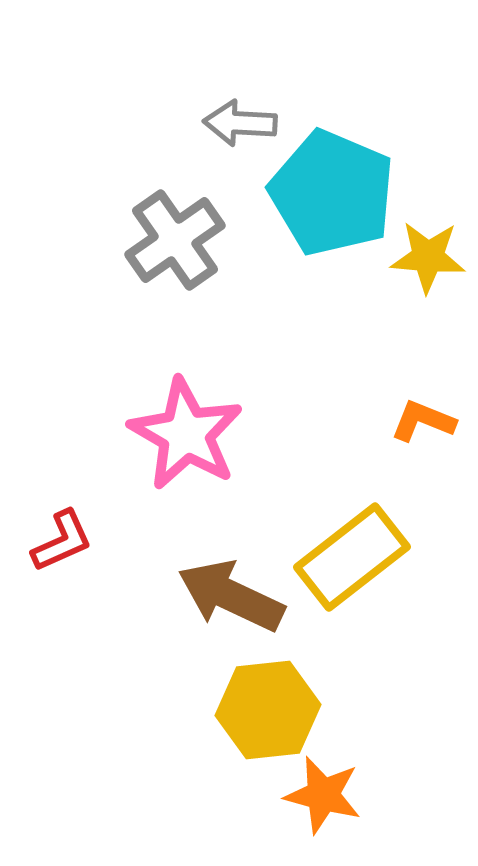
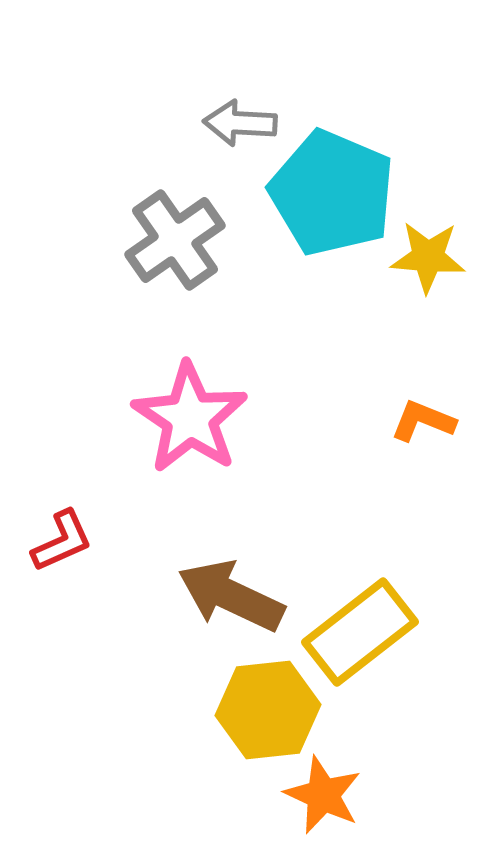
pink star: moved 4 px right, 16 px up; rotated 4 degrees clockwise
yellow rectangle: moved 8 px right, 75 px down
orange star: rotated 10 degrees clockwise
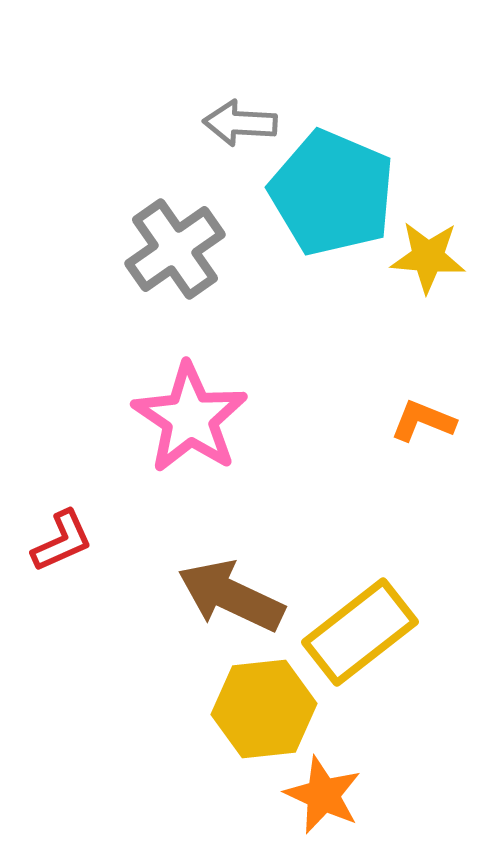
gray cross: moved 9 px down
yellow hexagon: moved 4 px left, 1 px up
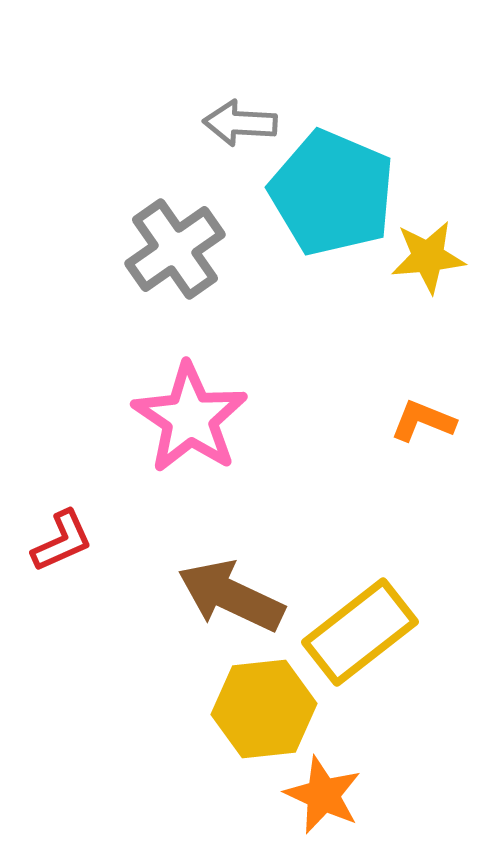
yellow star: rotated 10 degrees counterclockwise
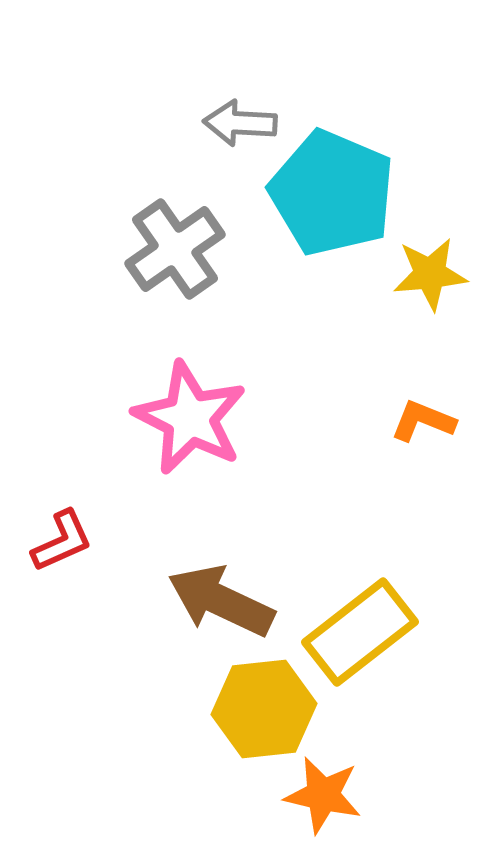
yellow star: moved 2 px right, 17 px down
pink star: rotated 7 degrees counterclockwise
brown arrow: moved 10 px left, 5 px down
orange star: rotated 12 degrees counterclockwise
